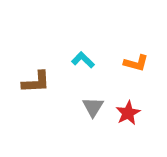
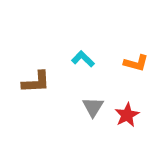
cyan L-shape: moved 1 px up
red star: moved 1 px left, 2 px down
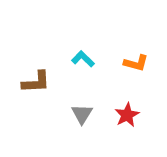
gray triangle: moved 11 px left, 7 px down
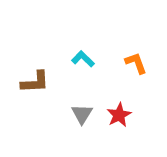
orange L-shape: rotated 125 degrees counterclockwise
brown L-shape: moved 1 px left
red star: moved 8 px left
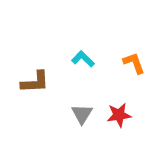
orange L-shape: moved 2 px left
red star: rotated 20 degrees clockwise
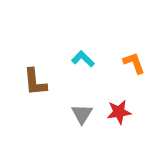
brown L-shape: rotated 88 degrees clockwise
red star: moved 3 px up
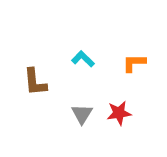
orange L-shape: rotated 70 degrees counterclockwise
red star: moved 1 px down
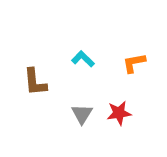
orange L-shape: rotated 10 degrees counterclockwise
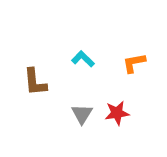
red star: moved 2 px left
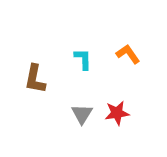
cyan L-shape: rotated 45 degrees clockwise
orange L-shape: moved 6 px left, 9 px up; rotated 65 degrees clockwise
brown L-shape: moved 3 px up; rotated 16 degrees clockwise
